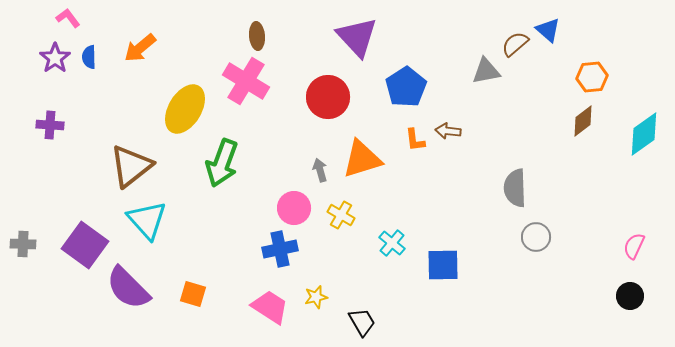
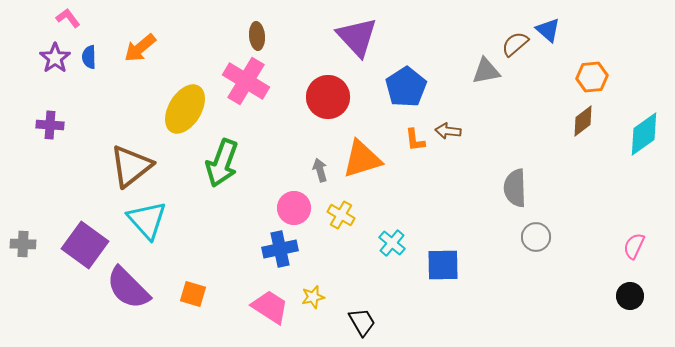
yellow star: moved 3 px left
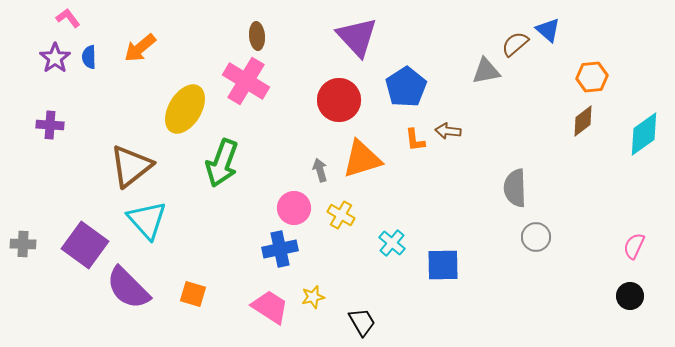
red circle: moved 11 px right, 3 px down
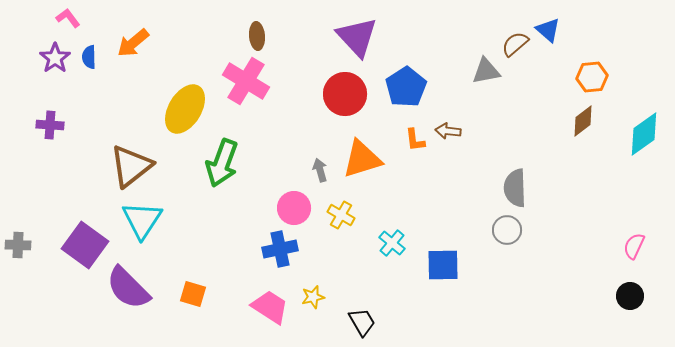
orange arrow: moved 7 px left, 5 px up
red circle: moved 6 px right, 6 px up
cyan triangle: moved 5 px left; rotated 15 degrees clockwise
gray circle: moved 29 px left, 7 px up
gray cross: moved 5 px left, 1 px down
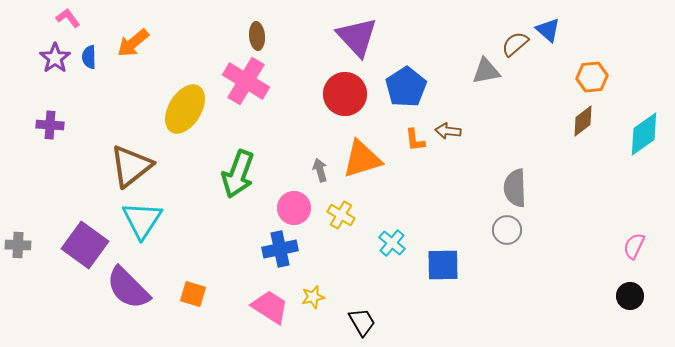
green arrow: moved 16 px right, 11 px down
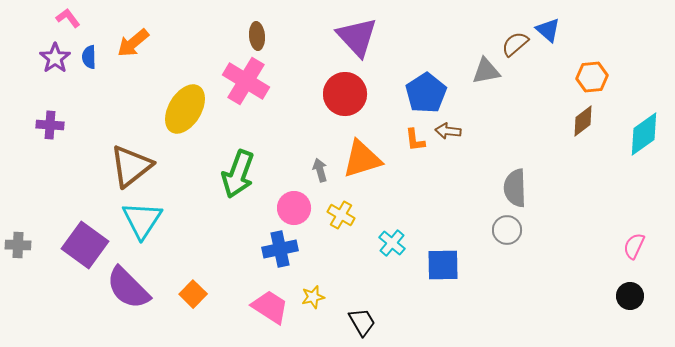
blue pentagon: moved 20 px right, 6 px down
orange square: rotated 28 degrees clockwise
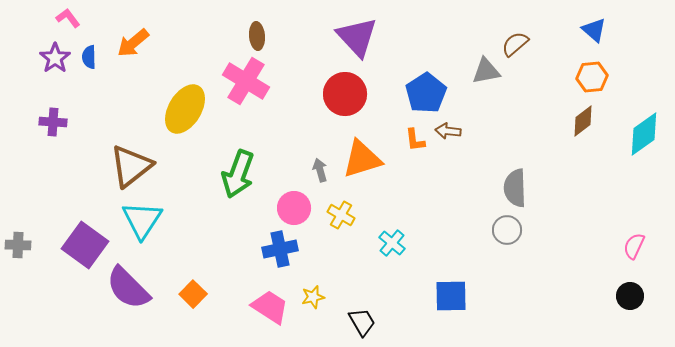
blue triangle: moved 46 px right
purple cross: moved 3 px right, 3 px up
blue square: moved 8 px right, 31 px down
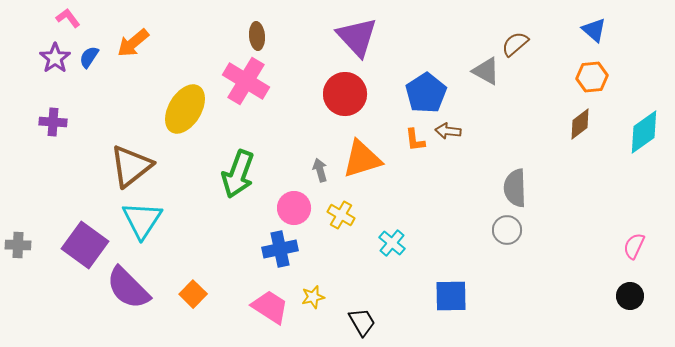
blue semicircle: rotated 35 degrees clockwise
gray triangle: rotated 40 degrees clockwise
brown diamond: moved 3 px left, 3 px down
cyan diamond: moved 2 px up
